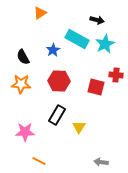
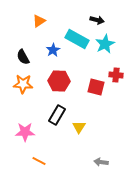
orange triangle: moved 1 px left, 8 px down
orange star: moved 2 px right
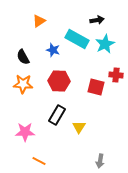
black arrow: rotated 24 degrees counterclockwise
blue star: rotated 24 degrees counterclockwise
gray arrow: moved 1 px left, 1 px up; rotated 88 degrees counterclockwise
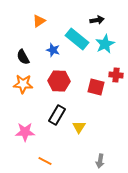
cyan rectangle: rotated 10 degrees clockwise
orange line: moved 6 px right
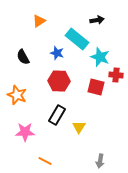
cyan star: moved 5 px left, 13 px down; rotated 24 degrees counterclockwise
blue star: moved 4 px right, 3 px down
orange star: moved 6 px left, 11 px down; rotated 18 degrees clockwise
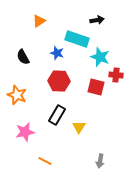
cyan rectangle: rotated 20 degrees counterclockwise
pink star: rotated 12 degrees counterclockwise
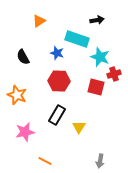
red cross: moved 2 px left, 1 px up; rotated 24 degrees counterclockwise
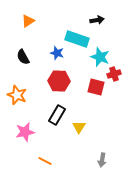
orange triangle: moved 11 px left
gray arrow: moved 2 px right, 1 px up
